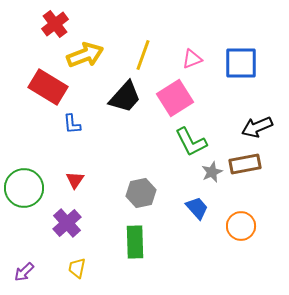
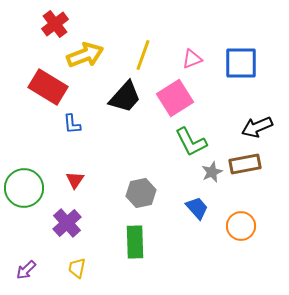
purple arrow: moved 2 px right, 2 px up
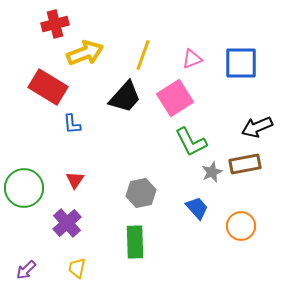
red cross: rotated 24 degrees clockwise
yellow arrow: moved 2 px up
